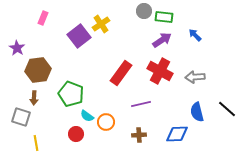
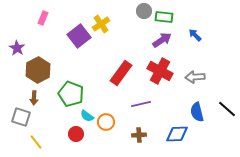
brown hexagon: rotated 20 degrees counterclockwise
yellow line: moved 1 px up; rotated 28 degrees counterclockwise
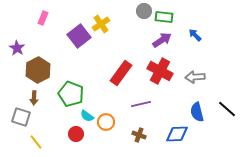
brown cross: rotated 24 degrees clockwise
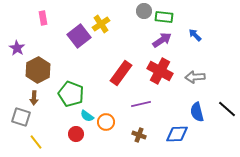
pink rectangle: rotated 32 degrees counterclockwise
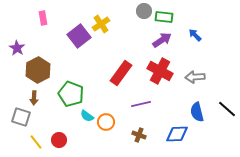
red circle: moved 17 px left, 6 px down
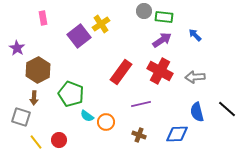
red rectangle: moved 1 px up
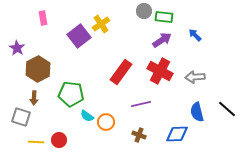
brown hexagon: moved 1 px up
green pentagon: rotated 15 degrees counterclockwise
yellow line: rotated 49 degrees counterclockwise
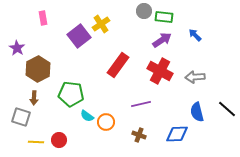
red rectangle: moved 3 px left, 7 px up
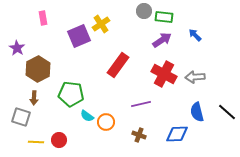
purple square: rotated 15 degrees clockwise
red cross: moved 4 px right, 3 px down
black line: moved 3 px down
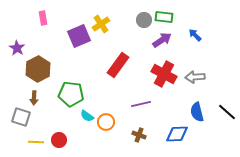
gray circle: moved 9 px down
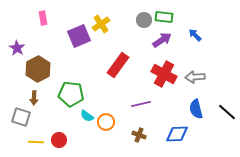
blue semicircle: moved 1 px left, 3 px up
